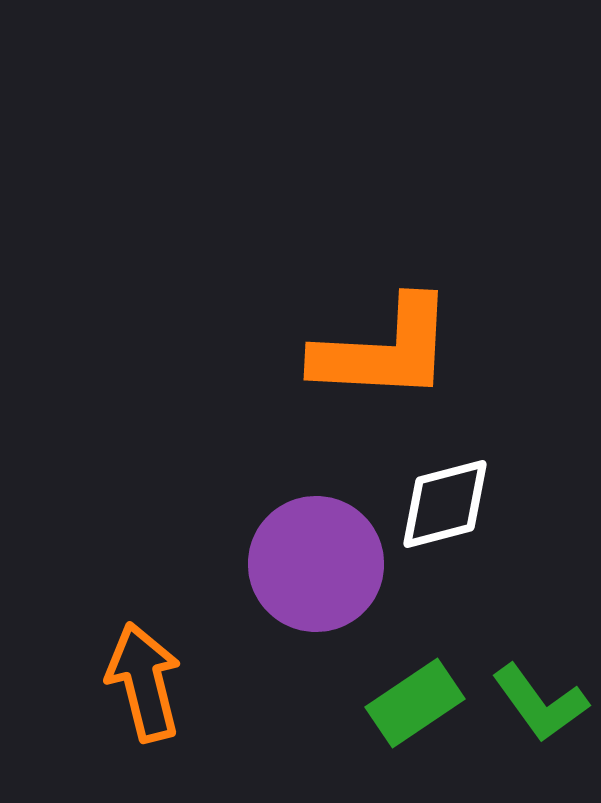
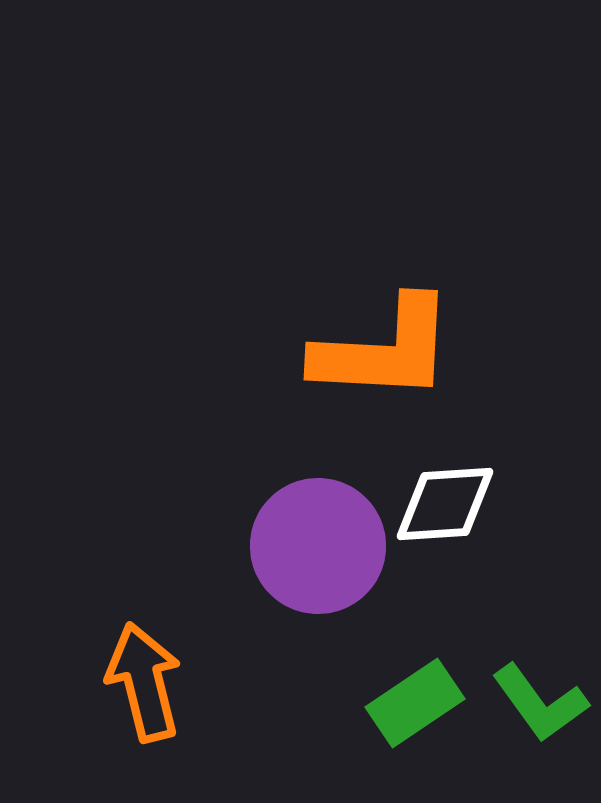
white diamond: rotated 11 degrees clockwise
purple circle: moved 2 px right, 18 px up
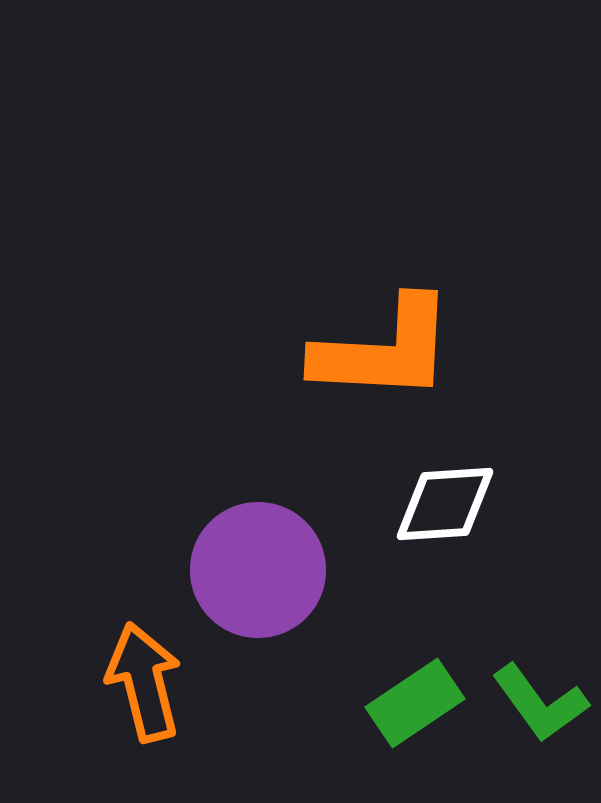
purple circle: moved 60 px left, 24 px down
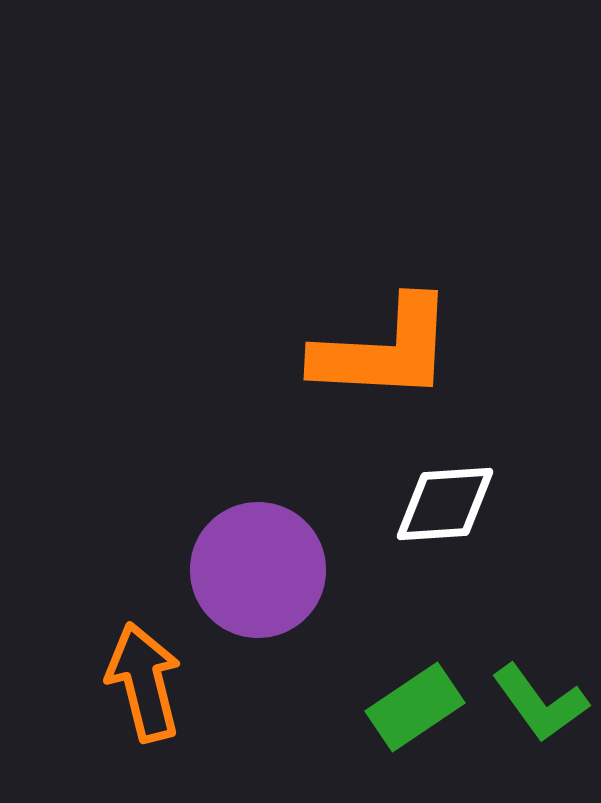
green rectangle: moved 4 px down
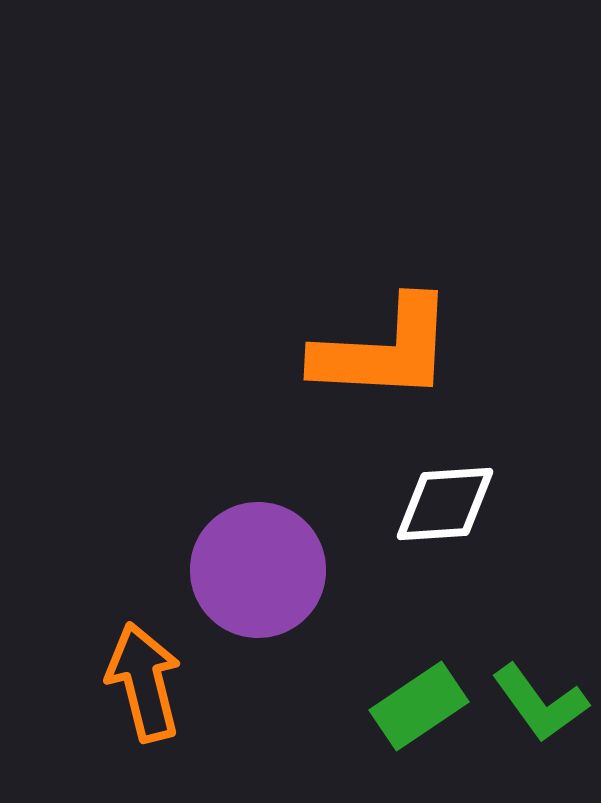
green rectangle: moved 4 px right, 1 px up
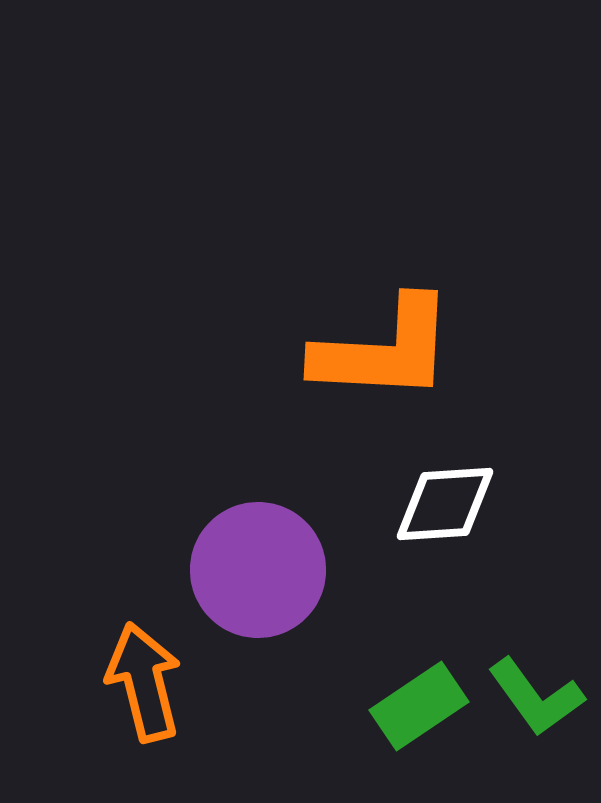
green L-shape: moved 4 px left, 6 px up
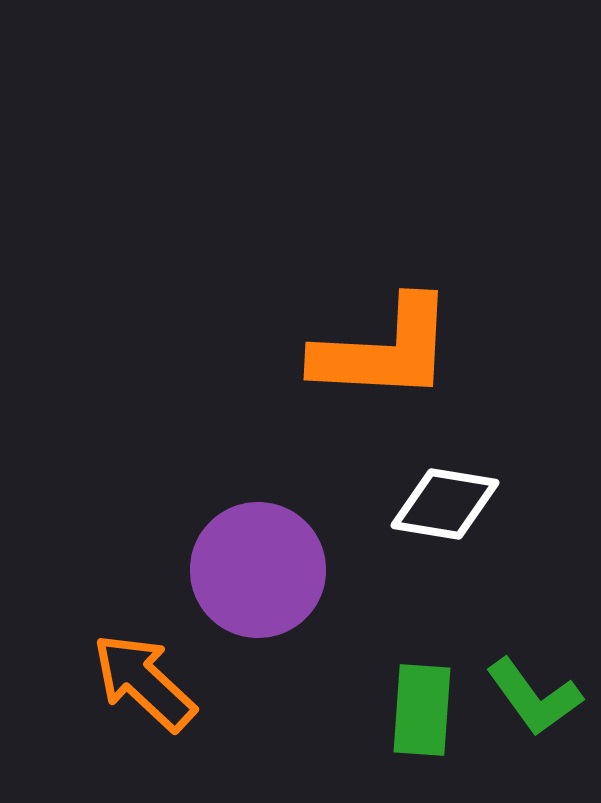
white diamond: rotated 13 degrees clockwise
orange arrow: rotated 33 degrees counterclockwise
green L-shape: moved 2 px left
green rectangle: moved 3 px right, 4 px down; rotated 52 degrees counterclockwise
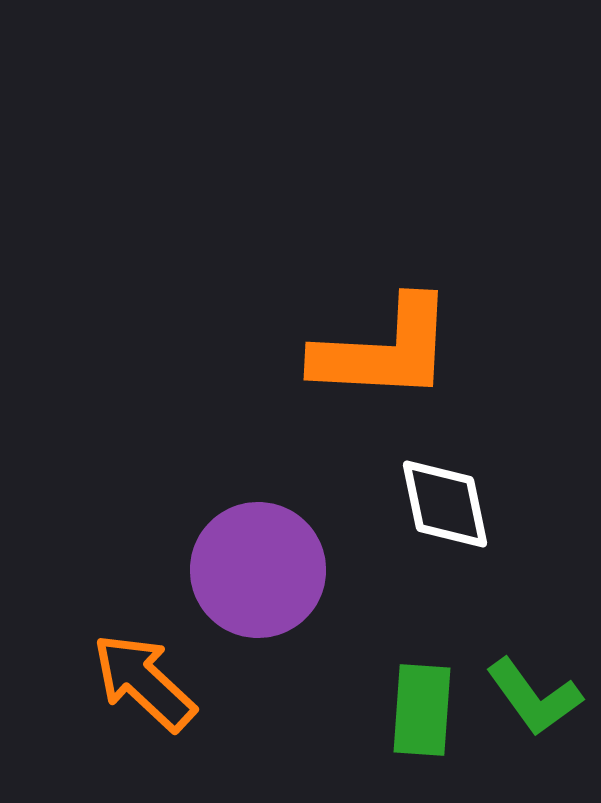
white diamond: rotated 69 degrees clockwise
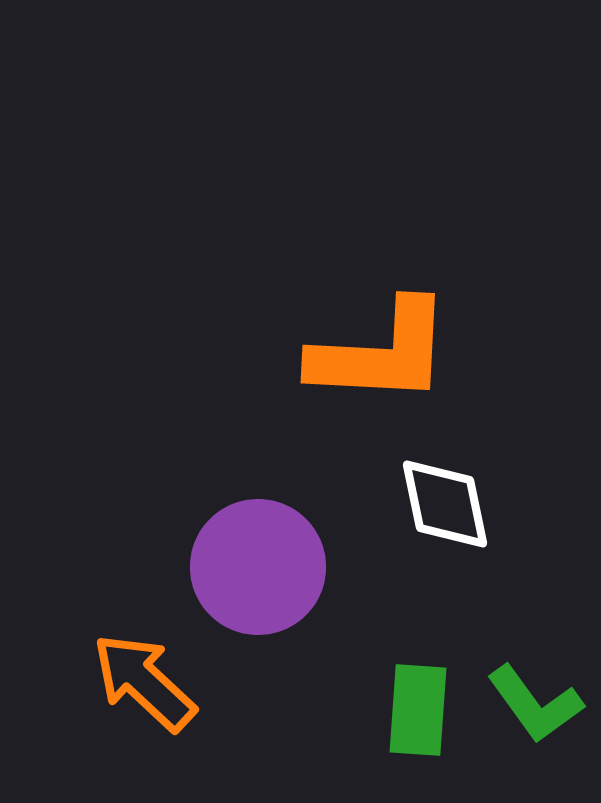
orange L-shape: moved 3 px left, 3 px down
purple circle: moved 3 px up
green L-shape: moved 1 px right, 7 px down
green rectangle: moved 4 px left
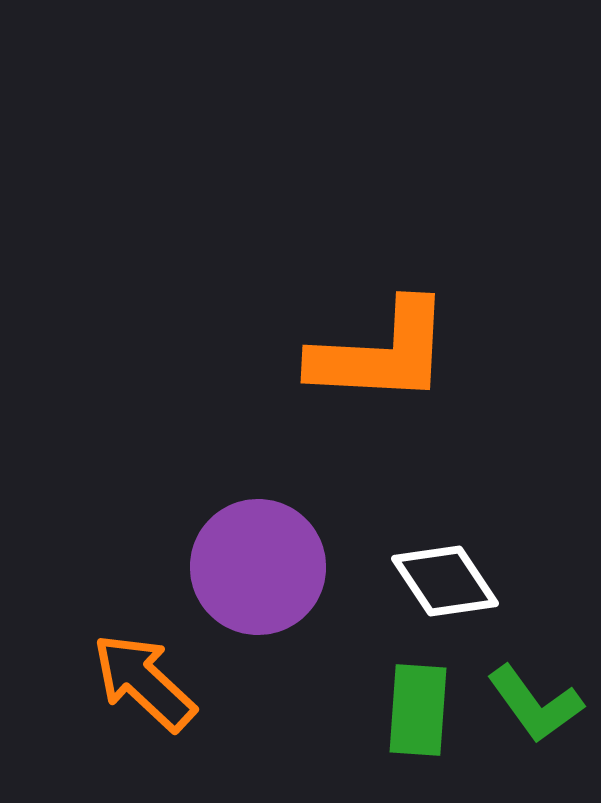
white diamond: moved 77 px down; rotated 22 degrees counterclockwise
